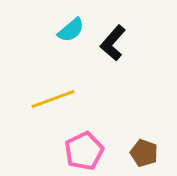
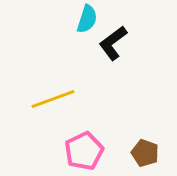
cyan semicircle: moved 16 px right, 11 px up; rotated 32 degrees counterclockwise
black L-shape: rotated 12 degrees clockwise
brown pentagon: moved 1 px right
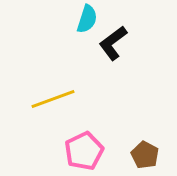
brown pentagon: moved 2 px down; rotated 8 degrees clockwise
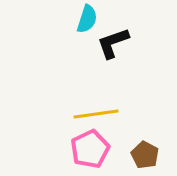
black L-shape: rotated 18 degrees clockwise
yellow line: moved 43 px right, 15 px down; rotated 12 degrees clockwise
pink pentagon: moved 6 px right, 2 px up
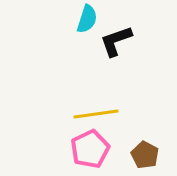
black L-shape: moved 3 px right, 2 px up
